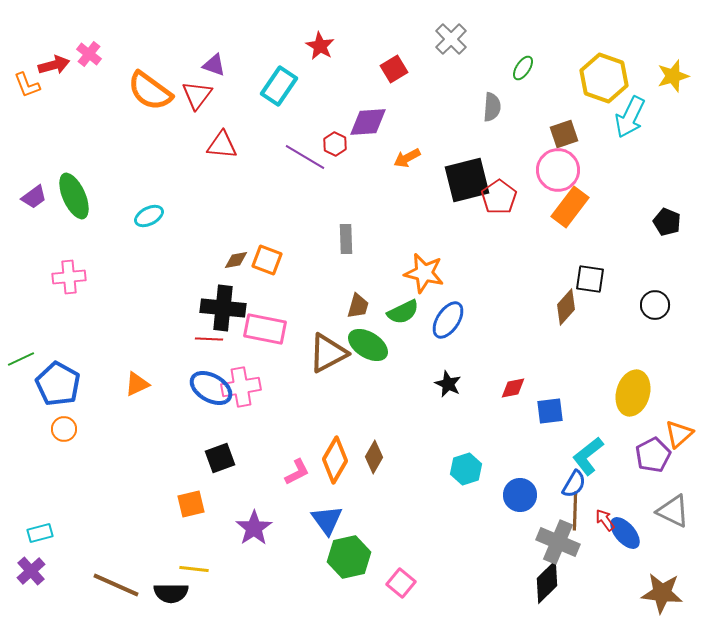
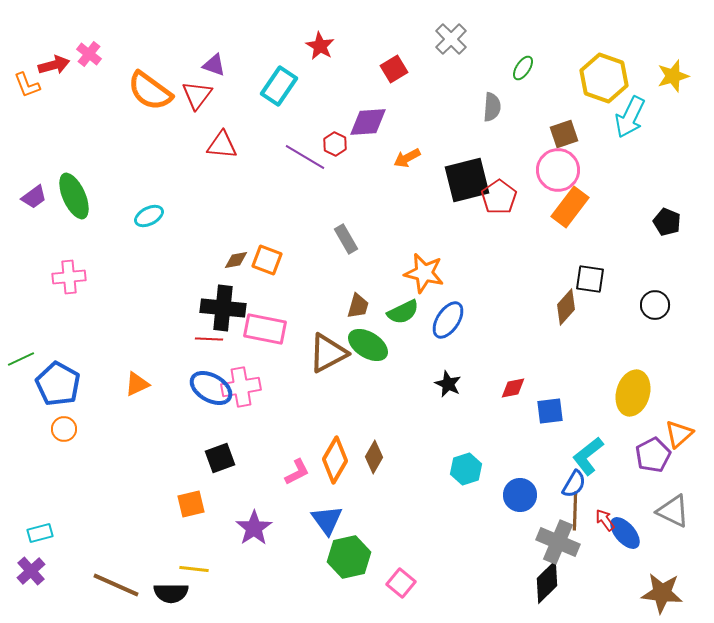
gray rectangle at (346, 239): rotated 28 degrees counterclockwise
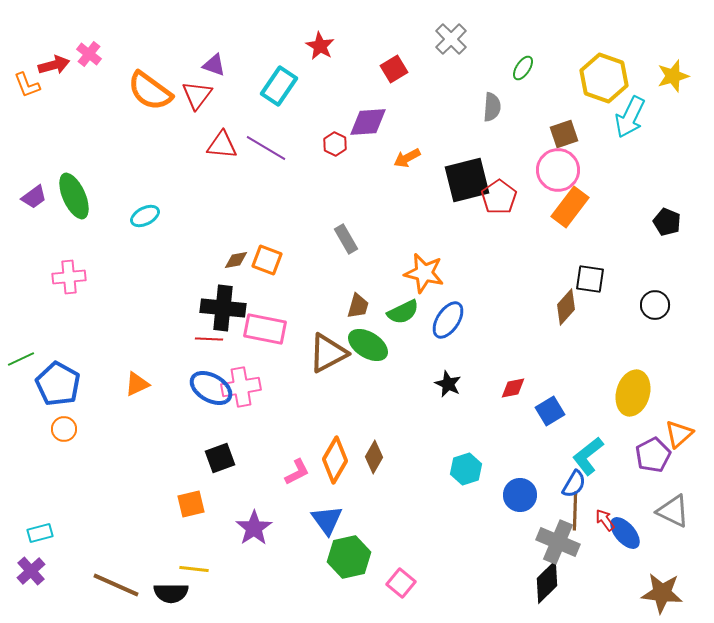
purple line at (305, 157): moved 39 px left, 9 px up
cyan ellipse at (149, 216): moved 4 px left
blue square at (550, 411): rotated 24 degrees counterclockwise
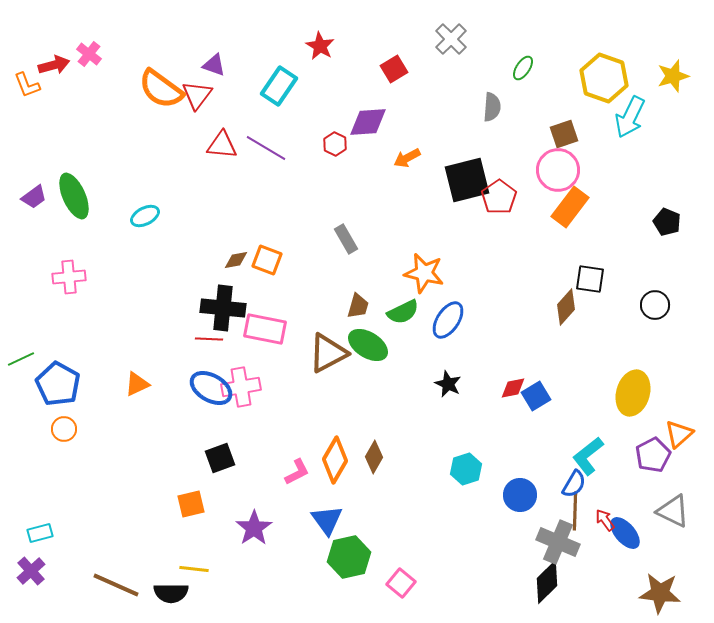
orange semicircle at (150, 91): moved 11 px right, 2 px up
blue square at (550, 411): moved 14 px left, 15 px up
brown star at (662, 593): moved 2 px left
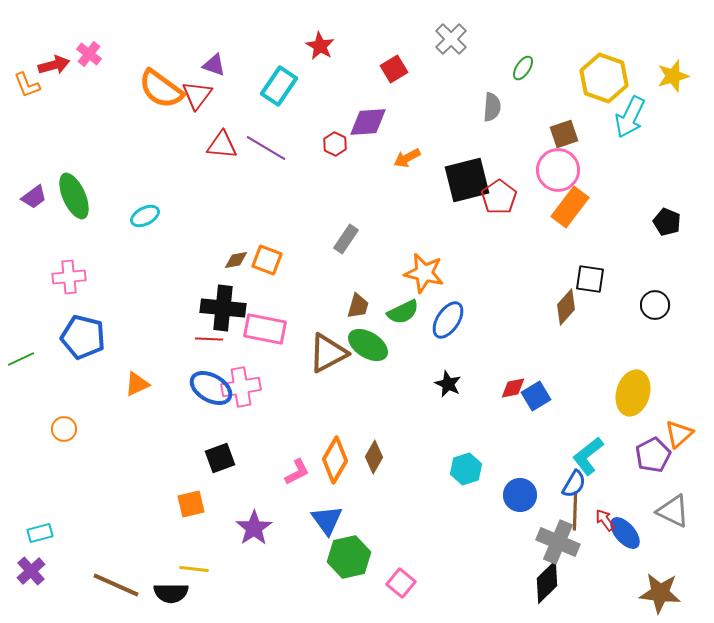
gray rectangle at (346, 239): rotated 64 degrees clockwise
blue pentagon at (58, 384): moved 25 px right, 47 px up; rotated 15 degrees counterclockwise
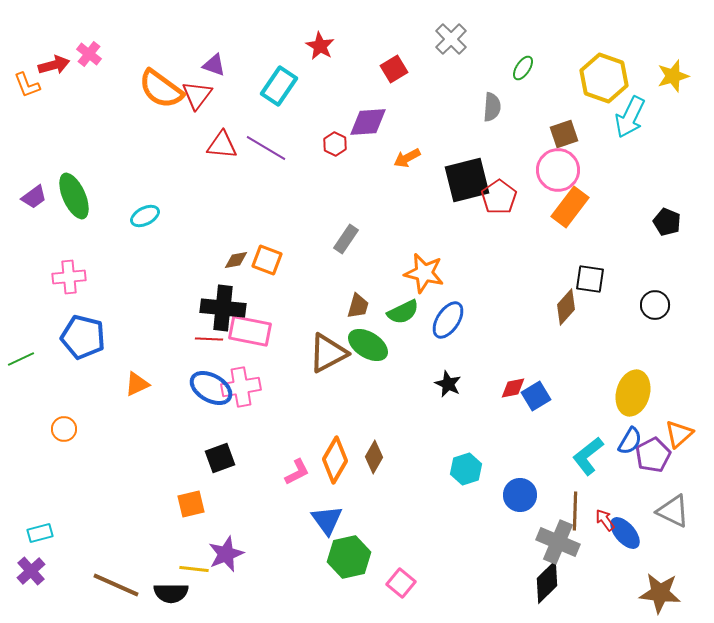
pink rectangle at (265, 329): moved 15 px left, 2 px down
blue semicircle at (574, 484): moved 56 px right, 43 px up
purple star at (254, 528): moved 28 px left, 26 px down; rotated 12 degrees clockwise
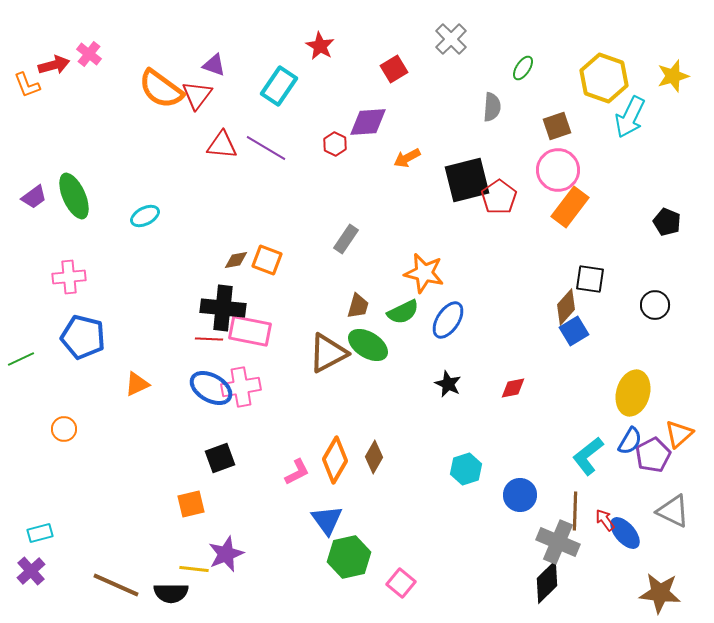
brown square at (564, 134): moved 7 px left, 8 px up
blue square at (536, 396): moved 38 px right, 65 px up
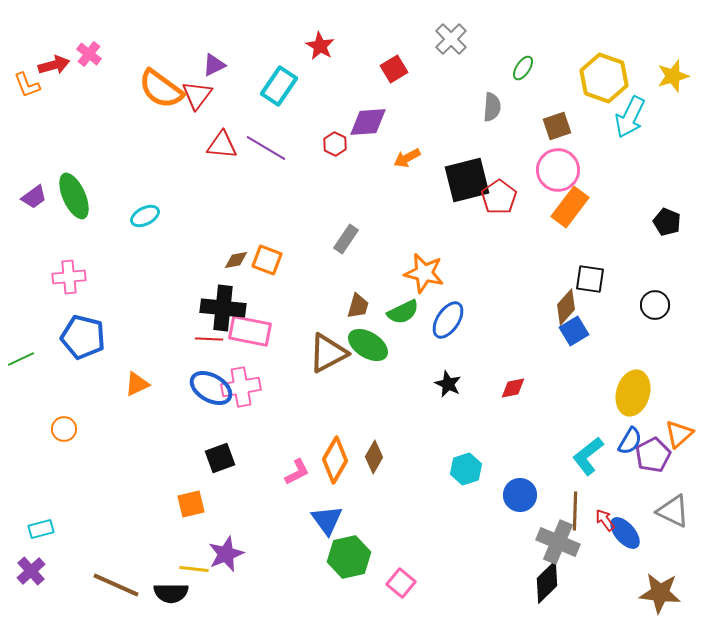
purple triangle at (214, 65): rotated 45 degrees counterclockwise
cyan rectangle at (40, 533): moved 1 px right, 4 px up
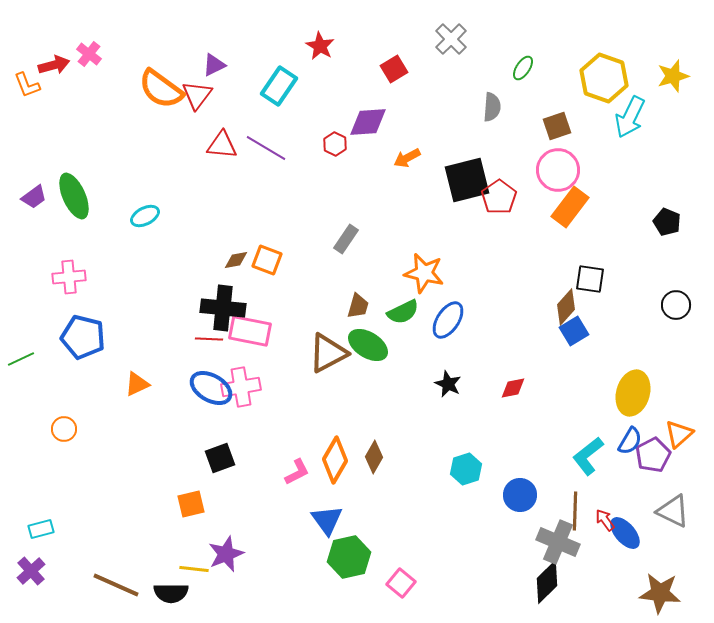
black circle at (655, 305): moved 21 px right
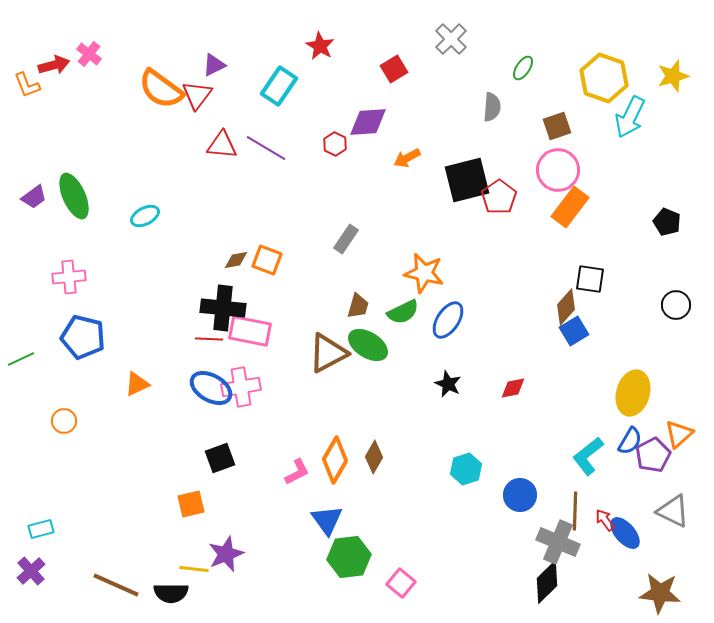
orange circle at (64, 429): moved 8 px up
green hexagon at (349, 557): rotated 6 degrees clockwise
